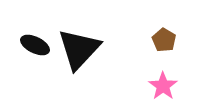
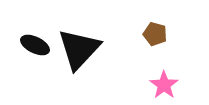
brown pentagon: moved 9 px left, 6 px up; rotated 15 degrees counterclockwise
pink star: moved 1 px right, 1 px up
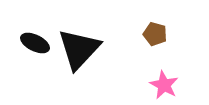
black ellipse: moved 2 px up
pink star: rotated 8 degrees counterclockwise
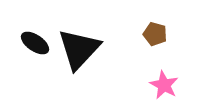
black ellipse: rotated 8 degrees clockwise
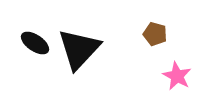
pink star: moved 13 px right, 9 px up
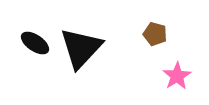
black triangle: moved 2 px right, 1 px up
pink star: rotated 12 degrees clockwise
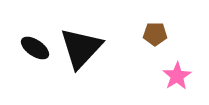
brown pentagon: rotated 15 degrees counterclockwise
black ellipse: moved 5 px down
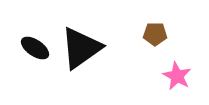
black triangle: rotated 12 degrees clockwise
pink star: rotated 12 degrees counterclockwise
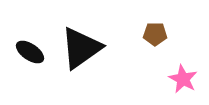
black ellipse: moved 5 px left, 4 px down
pink star: moved 6 px right, 3 px down
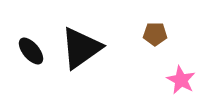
black ellipse: moved 1 px right, 1 px up; rotated 16 degrees clockwise
pink star: moved 2 px left, 1 px down
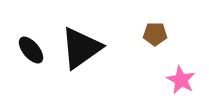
black ellipse: moved 1 px up
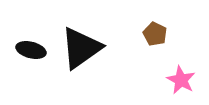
brown pentagon: rotated 25 degrees clockwise
black ellipse: rotated 36 degrees counterclockwise
